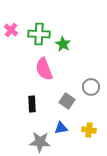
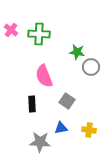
green star: moved 14 px right, 8 px down; rotated 21 degrees counterclockwise
pink semicircle: moved 7 px down
gray circle: moved 20 px up
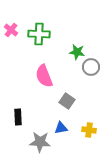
black rectangle: moved 14 px left, 13 px down
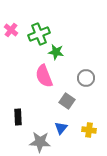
green cross: rotated 25 degrees counterclockwise
green star: moved 21 px left
gray circle: moved 5 px left, 11 px down
blue triangle: rotated 40 degrees counterclockwise
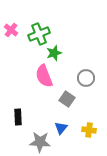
green star: moved 2 px left, 1 px down; rotated 28 degrees counterclockwise
gray square: moved 2 px up
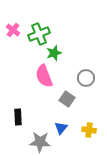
pink cross: moved 2 px right
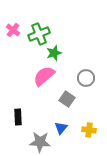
pink semicircle: rotated 70 degrees clockwise
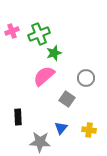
pink cross: moved 1 px left, 1 px down; rotated 32 degrees clockwise
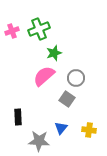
green cross: moved 5 px up
gray circle: moved 10 px left
gray star: moved 1 px left, 1 px up
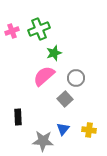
gray square: moved 2 px left; rotated 14 degrees clockwise
blue triangle: moved 2 px right, 1 px down
gray star: moved 4 px right
